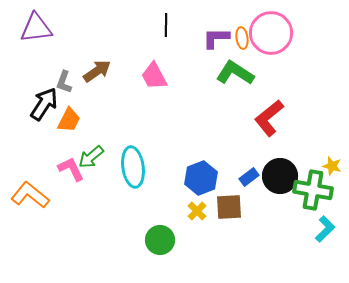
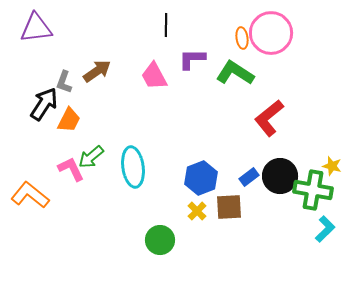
purple L-shape: moved 24 px left, 21 px down
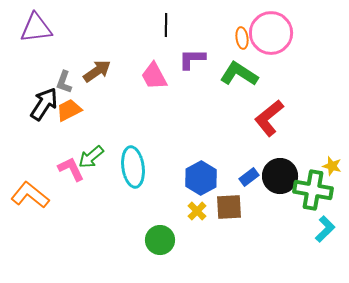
green L-shape: moved 4 px right, 1 px down
orange trapezoid: moved 10 px up; rotated 144 degrees counterclockwise
blue hexagon: rotated 8 degrees counterclockwise
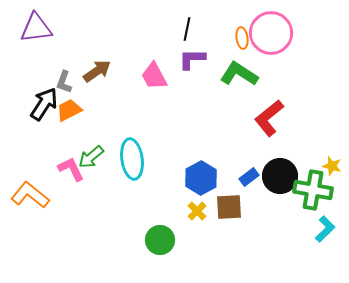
black line: moved 21 px right, 4 px down; rotated 10 degrees clockwise
cyan ellipse: moved 1 px left, 8 px up
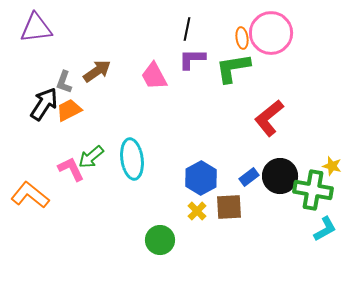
green L-shape: moved 6 px left, 6 px up; rotated 42 degrees counterclockwise
cyan L-shape: rotated 16 degrees clockwise
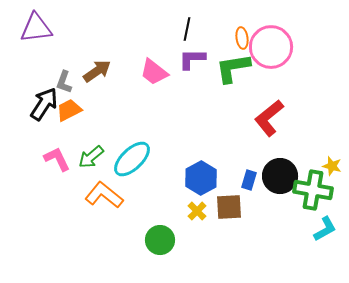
pink circle: moved 14 px down
pink trapezoid: moved 4 px up; rotated 24 degrees counterclockwise
cyan ellipse: rotated 54 degrees clockwise
pink L-shape: moved 14 px left, 10 px up
blue rectangle: moved 3 px down; rotated 36 degrees counterclockwise
orange L-shape: moved 74 px right
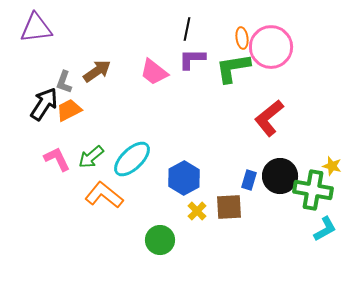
blue hexagon: moved 17 px left
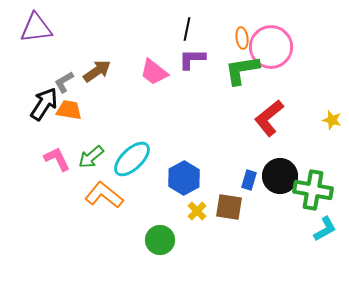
green L-shape: moved 9 px right, 2 px down
gray L-shape: rotated 40 degrees clockwise
orange trapezoid: rotated 36 degrees clockwise
yellow star: moved 46 px up
brown square: rotated 12 degrees clockwise
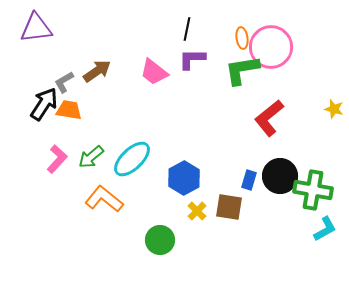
yellow star: moved 2 px right, 11 px up
pink L-shape: rotated 68 degrees clockwise
orange L-shape: moved 4 px down
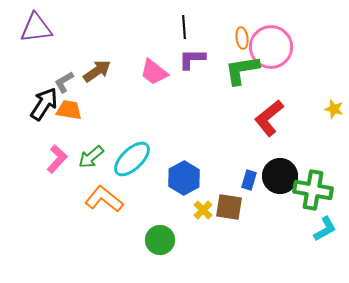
black line: moved 3 px left, 2 px up; rotated 15 degrees counterclockwise
yellow cross: moved 6 px right, 1 px up
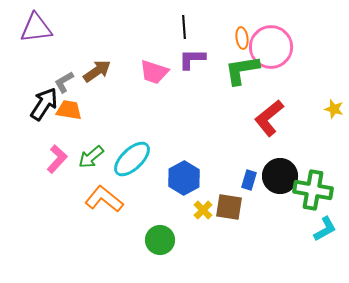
pink trapezoid: rotated 20 degrees counterclockwise
